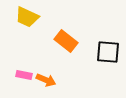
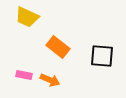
orange rectangle: moved 8 px left, 6 px down
black square: moved 6 px left, 4 px down
orange arrow: moved 4 px right
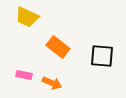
orange arrow: moved 2 px right, 3 px down
